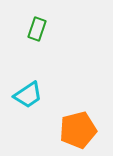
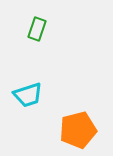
cyan trapezoid: rotated 16 degrees clockwise
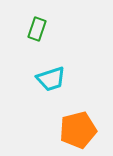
cyan trapezoid: moved 23 px right, 16 px up
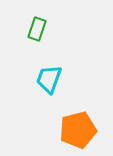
cyan trapezoid: moved 2 px left; rotated 128 degrees clockwise
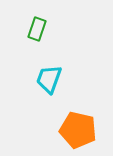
orange pentagon: rotated 27 degrees clockwise
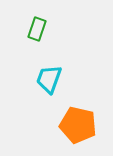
orange pentagon: moved 5 px up
